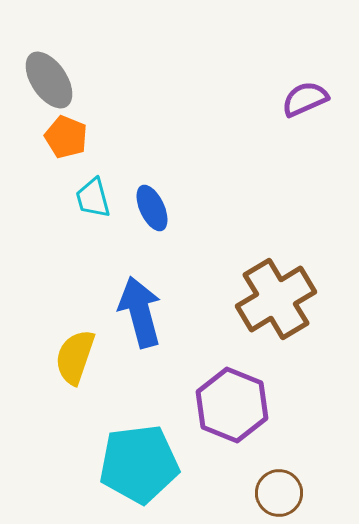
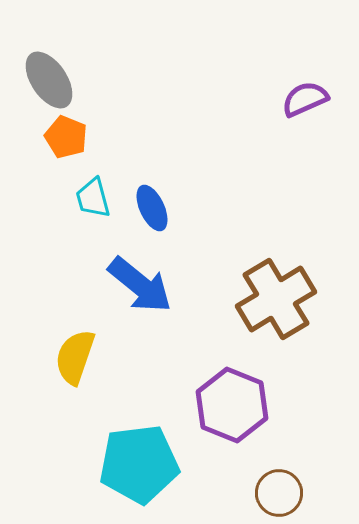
blue arrow: moved 27 px up; rotated 144 degrees clockwise
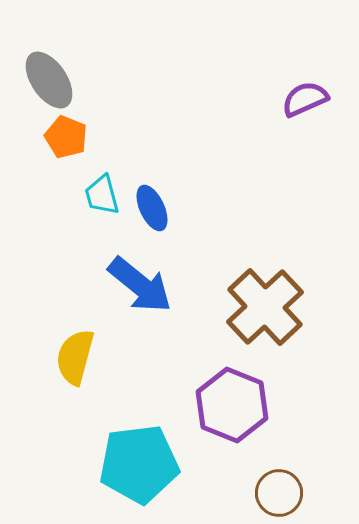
cyan trapezoid: moved 9 px right, 3 px up
brown cross: moved 11 px left, 8 px down; rotated 12 degrees counterclockwise
yellow semicircle: rotated 4 degrees counterclockwise
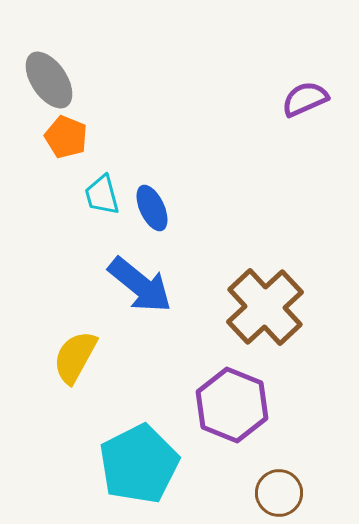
yellow semicircle: rotated 14 degrees clockwise
cyan pentagon: rotated 20 degrees counterclockwise
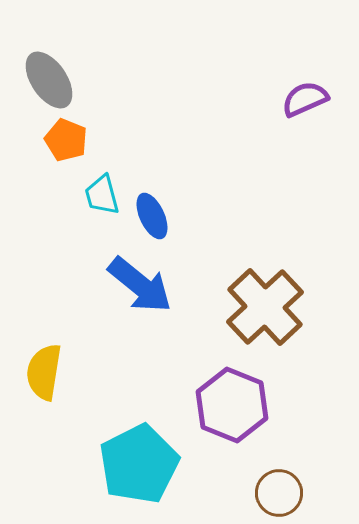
orange pentagon: moved 3 px down
blue ellipse: moved 8 px down
yellow semicircle: moved 31 px left, 15 px down; rotated 20 degrees counterclockwise
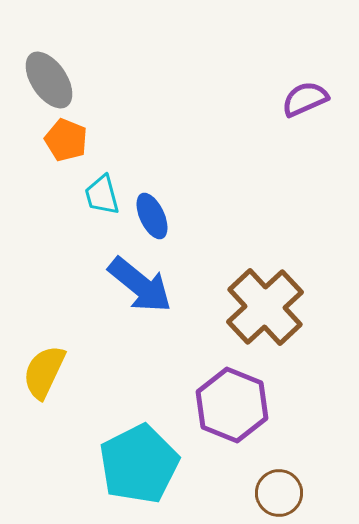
yellow semicircle: rotated 16 degrees clockwise
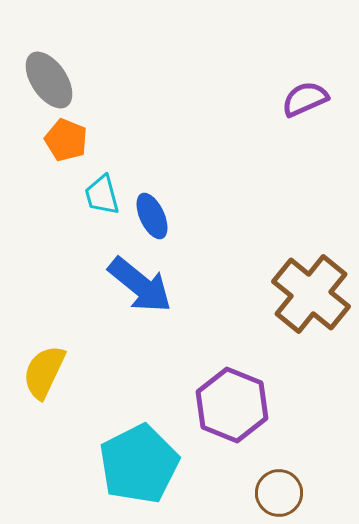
brown cross: moved 46 px right, 13 px up; rotated 8 degrees counterclockwise
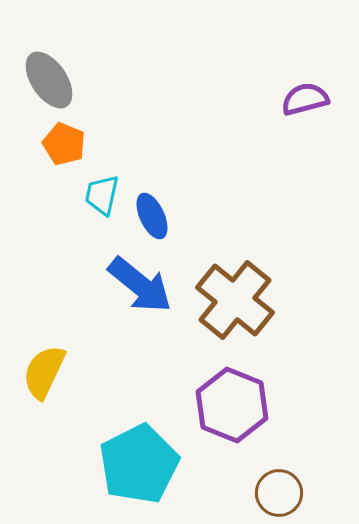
purple semicircle: rotated 9 degrees clockwise
orange pentagon: moved 2 px left, 4 px down
cyan trapezoid: rotated 27 degrees clockwise
brown cross: moved 76 px left, 6 px down
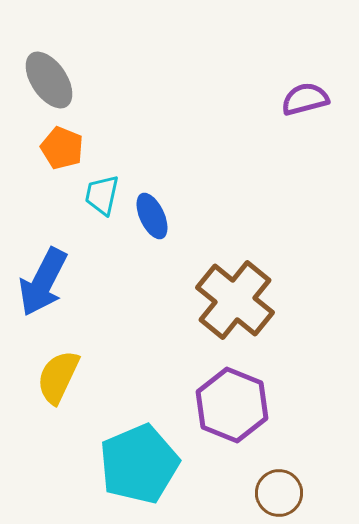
orange pentagon: moved 2 px left, 4 px down
blue arrow: moved 97 px left, 3 px up; rotated 78 degrees clockwise
yellow semicircle: moved 14 px right, 5 px down
cyan pentagon: rotated 4 degrees clockwise
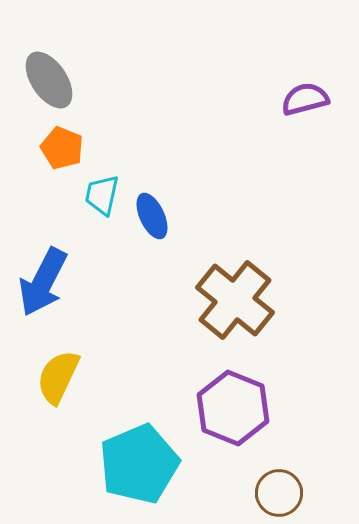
purple hexagon: moved 1 px right, 3 px down
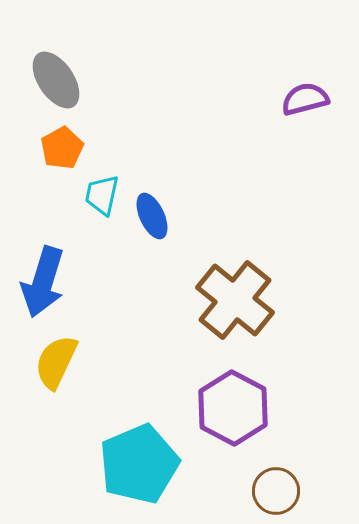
gray ellipse: moved 7 px right
orange pentagon: rotated 21 degrees clockwise
blue arrow: rotated 10 degrees counterclockwise
yellow semicircle: moved 2 px left, 15 px up
purple hexagon: rotated 6 degrees clockwise
brown circle: moved 3 px left, 2 px up
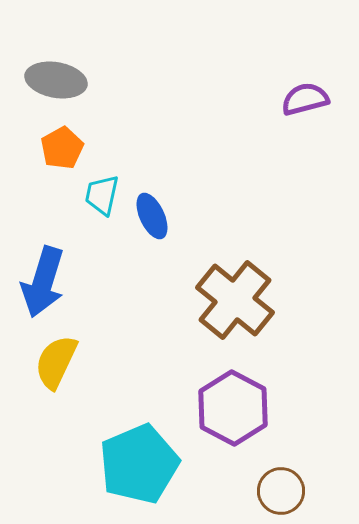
gray ellipse: rotated 46 degrees counterclockwise
brown circle: moved 5 px right
